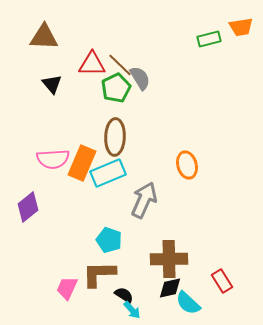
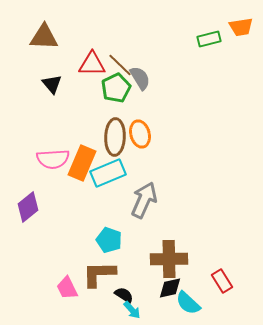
orange ellipse: moved 47 px left, 31 px up
pink trapezoid: rotated 50 degrees counterclockwise
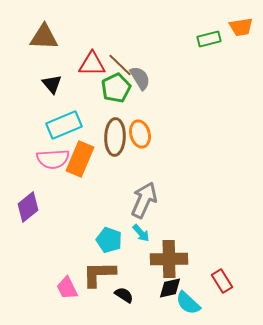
orange rectangle: moved 2 px left, 4 px up
cyan rectangle: moved 44 px left, 48 px up
cyan arrow: moved 9 px right, 77 px up
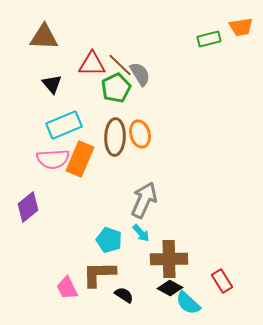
gray semicircle: moved 4 px up
black diamond: rotated 40 degrees clockwise
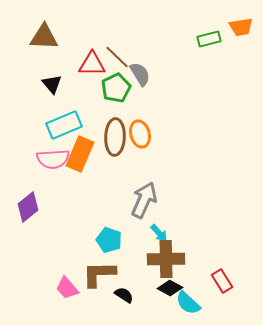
brown line: moved 3 px left, 8 px up
orange rectangle: moved 5 px up
cyan arrow: moved 18 px right
brown cross: moved 3 px left
pink trapezoid: rotated 15 degrees counterclockwise
